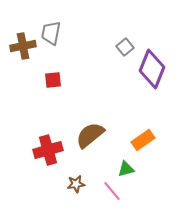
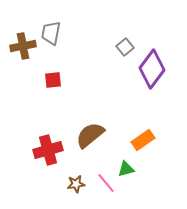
purple diamond: rotated 15 degrees clockwise
pink line: moved 6 px left, 8 px up
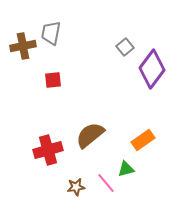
brown star: moved 3 px down
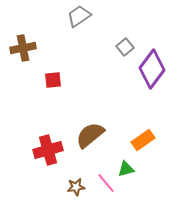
gray trapezoid: moved 28 px right, 17 px up; rotated 45 degrees clockwise
brown cross: moved 2 px down
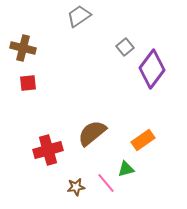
brown cross: rotated 25 degrees clockwise
red square: moved 25 px left, 3 px down
brown semicircle: moved 2 px right, 2 px up
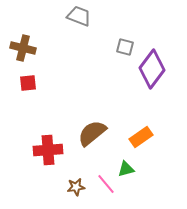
gray trapezoid: rotated 55 degrees clockwise
gray square: rotated 36 degrees counterclockwise
orange rectangle: moved 2 px left, 3 px up
red cross: rotated 12 degrees clockwise
pink line: moved 1 px down
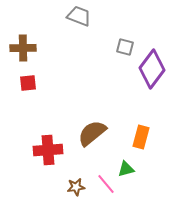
brown cross: rotated 15 degrees counterclockwise
orange rectangle: rotated 40 degrees counterclockwise
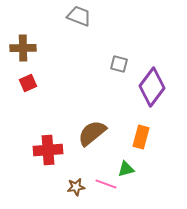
gray square: moved 6 px left, 17 px down
purple diamond: moved 18 px down
red square: rotated 18 degrees counterclockwise
pink line: rotated 30 degrees counterclockwise
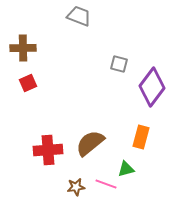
brown semicircle: moved 2 px left, 10 px down
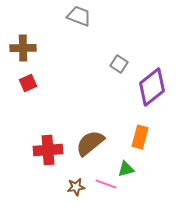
gray square: rotated 18 degrees clockwise
purple diamond: rotated 15 degrees clockwise
orange rectangle: moved 1 px left
